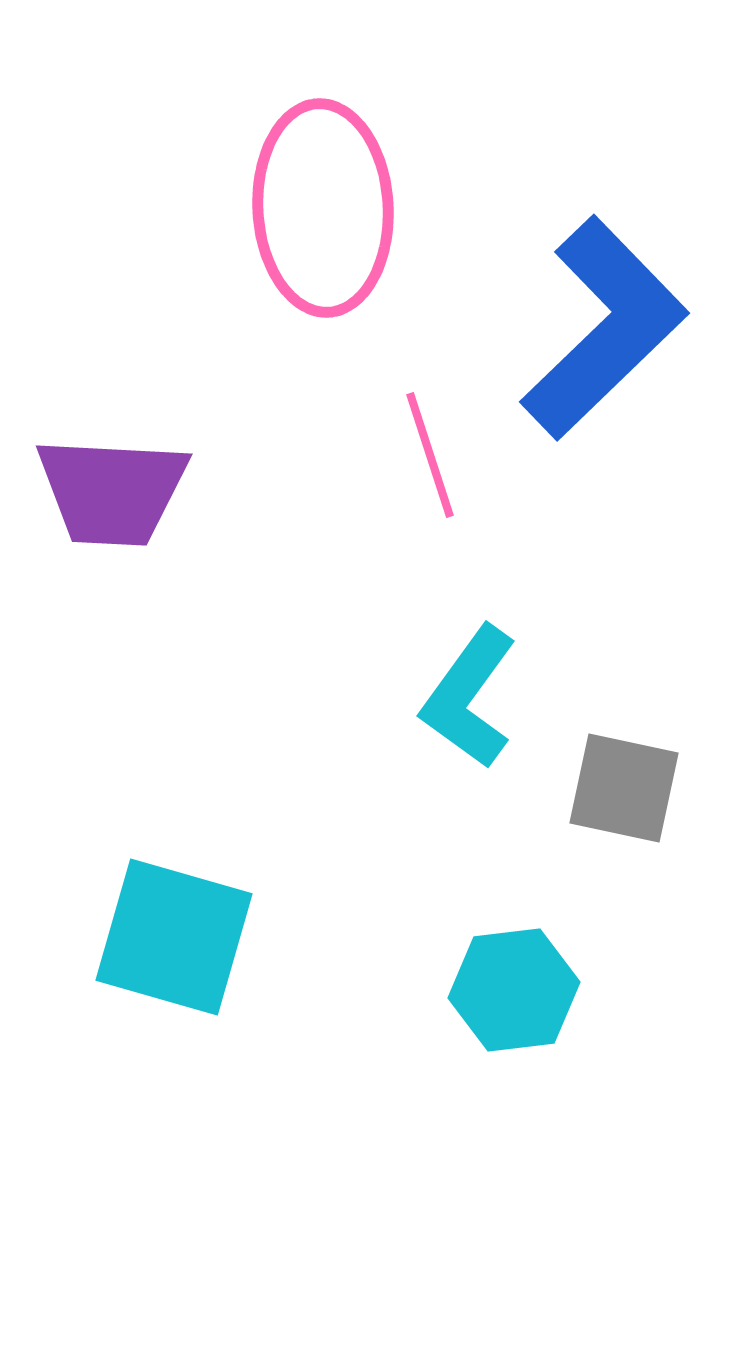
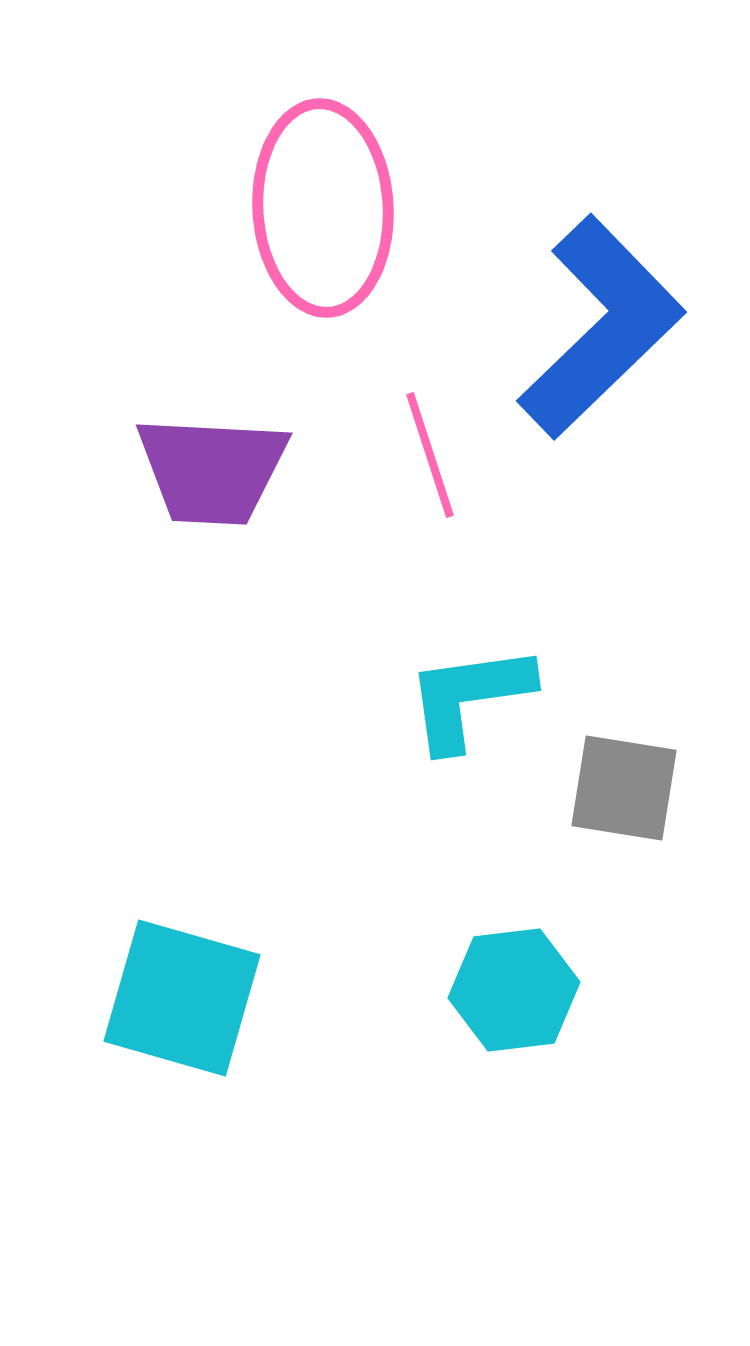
blue L-shape: moved 3 px left, 1 px up
purple trapezoid: moved 100 px right, 21 px up
cyan L-shape: rotated 46 degrees clockwise
gray square: rotated 3 degrees counterclockwise
cyan square: moved 8 px right, 61 px down
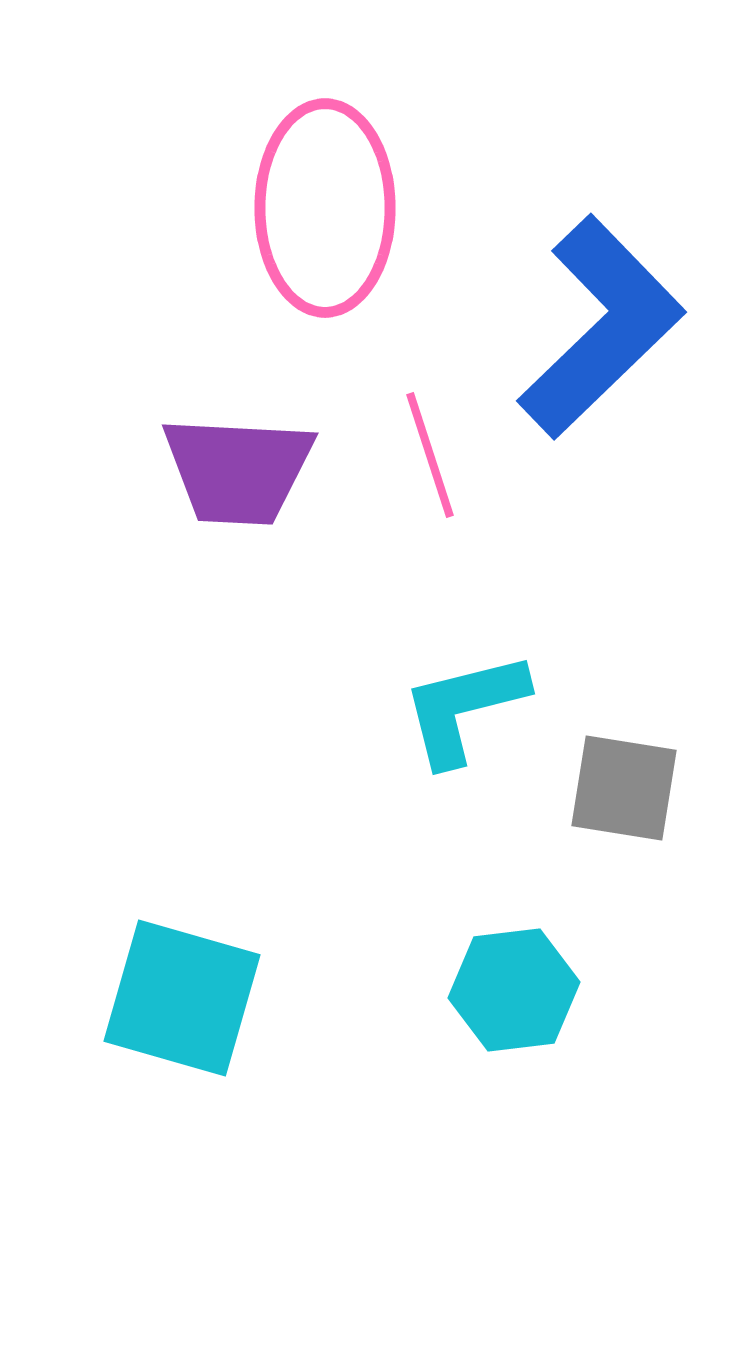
pink ellipse: moved 2 px right; rotated 3 degrees clockwise
purple trapezoid: moved 26 px right
cyan L-shape: moved 5 px left, 11 px down; rotated 6 degrees counterclockwise
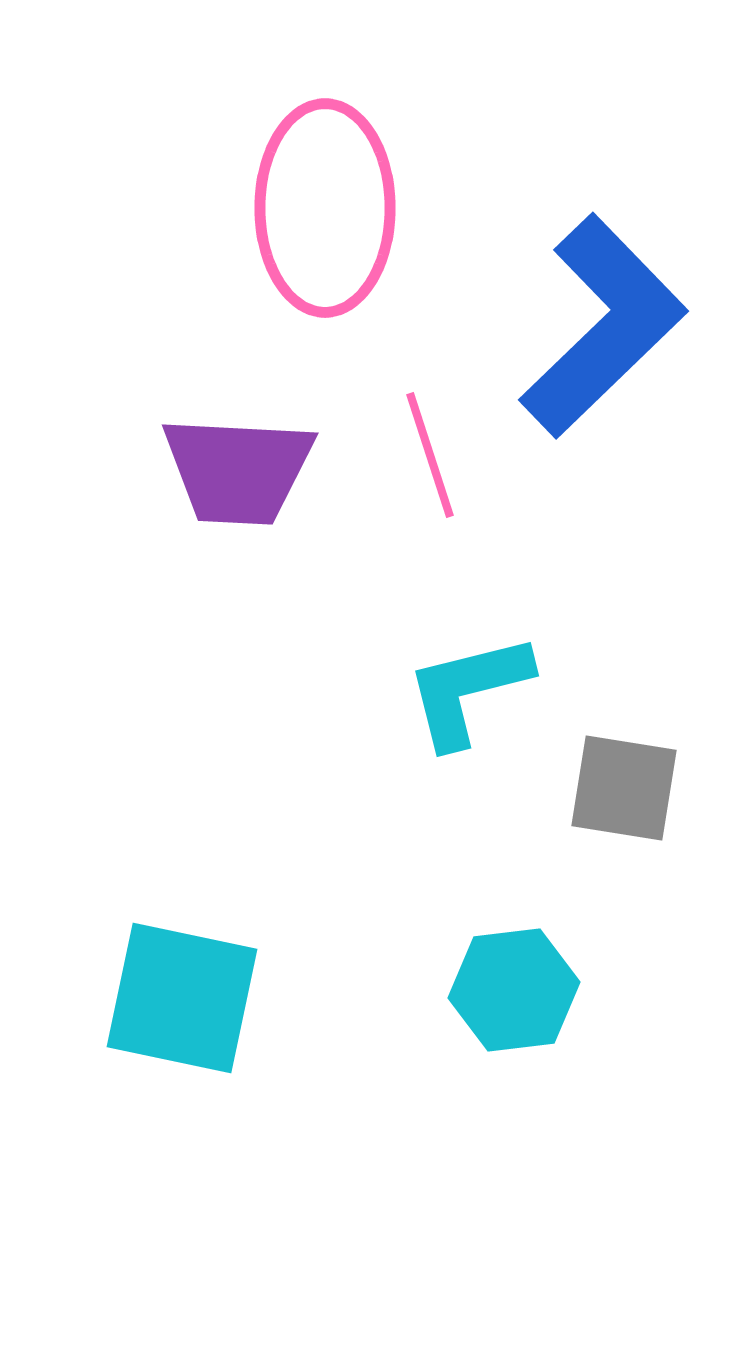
blue L-shape: moved 2 px right, 1 px up
cyan L-shape: moved 4 px right, 18 px up
cyan square: rotated 4 degrees counterclockwise
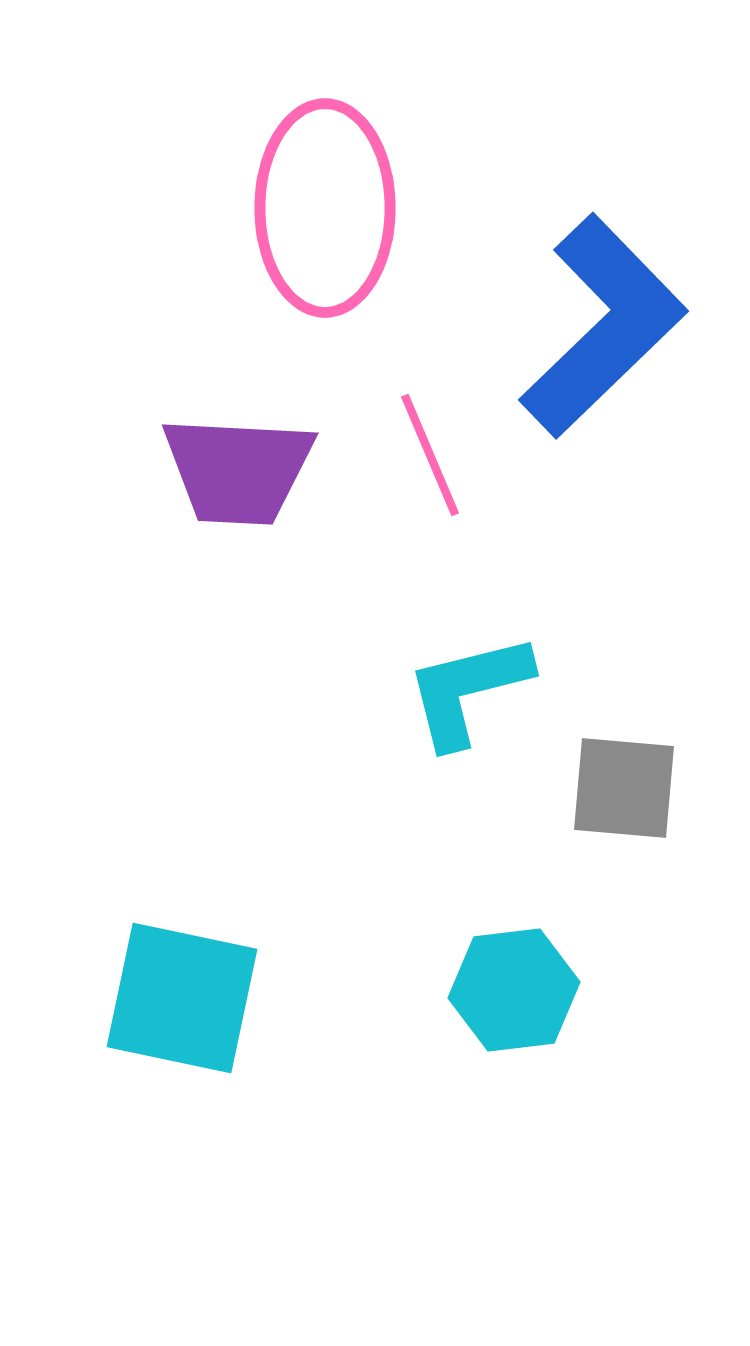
pink line: rotated 5 degrees counterclockwise
gray square: rotated 4 degrees counterclockwise
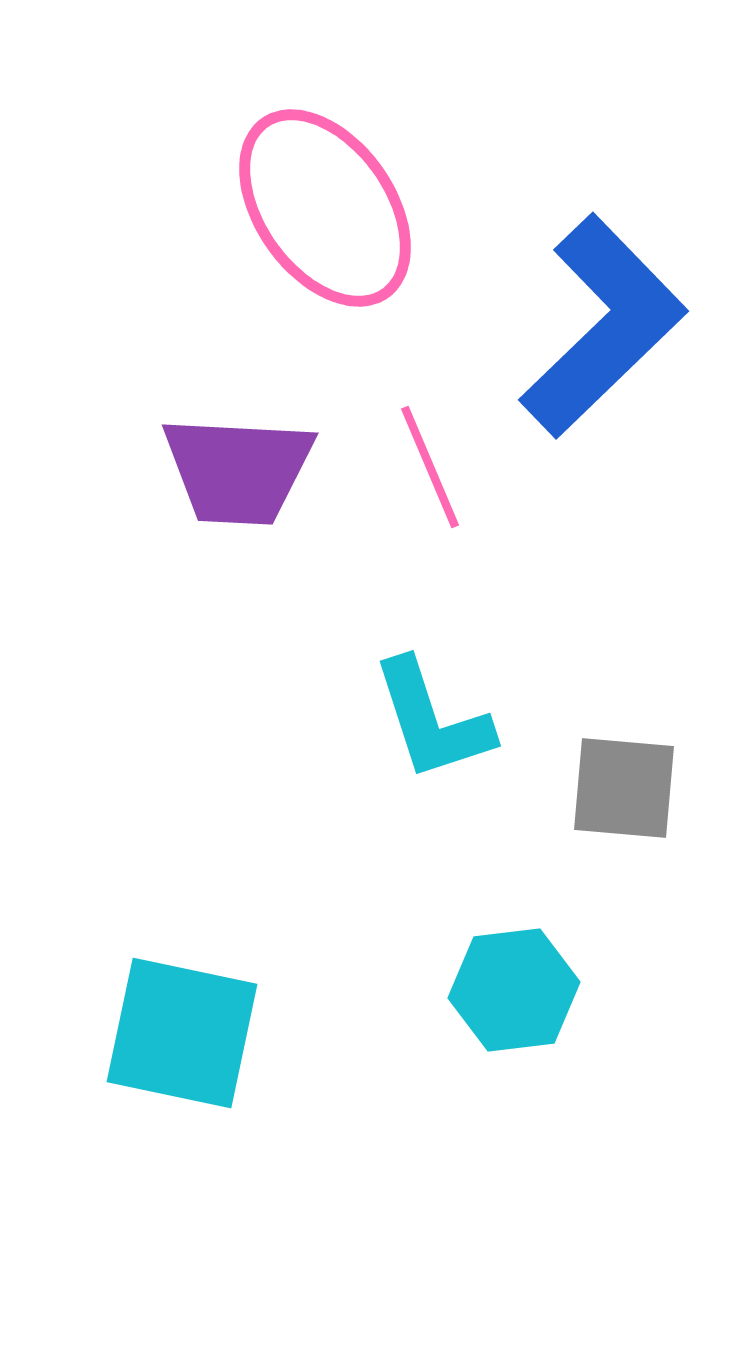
pink ellipse: rotated 35 degrees counterclockwise
pink line: moved 12 px down
cyan L-shape: moved 36 px left, 30 px down; rotated 94 degrees counterclockwise
cyan square: moved 35 px down
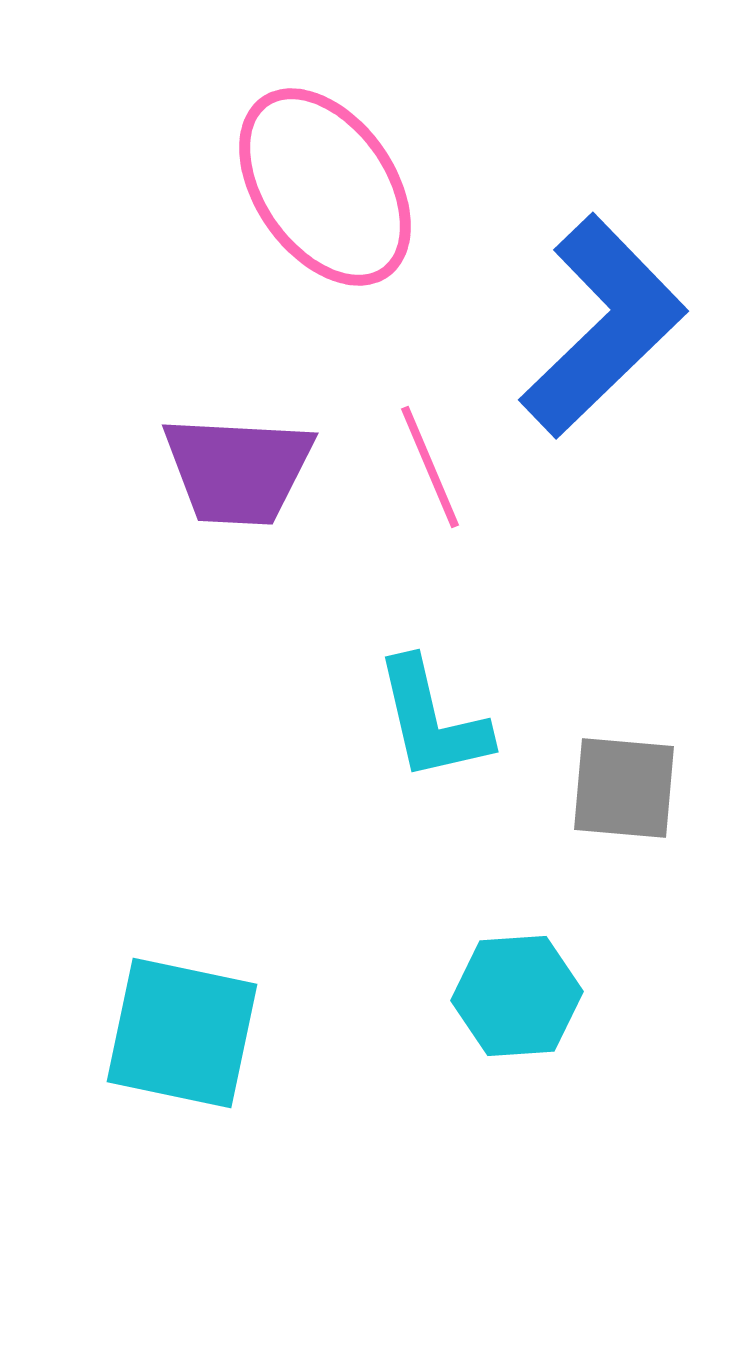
pink ellipse: moved 21 px up
cyan L-shape: rotated 5 degrees clockwise
cyan hexagon: moved 3 px right, 6 px down; rotated 3 degrees clockwise
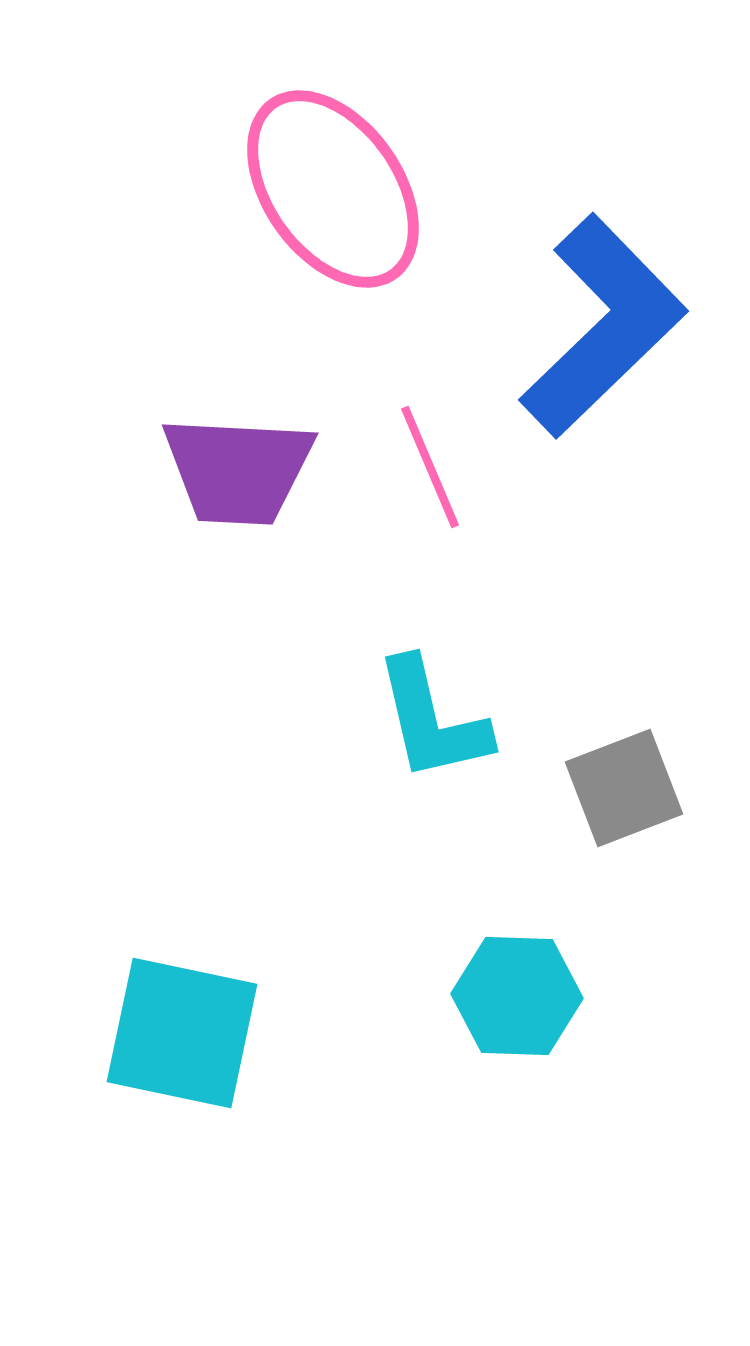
pink ellipse: moved 8 px right, 2 px down
gray square: rotated 26 degrees counterclockwise
cyan hexagon: rotated 6 degrees clockwise
